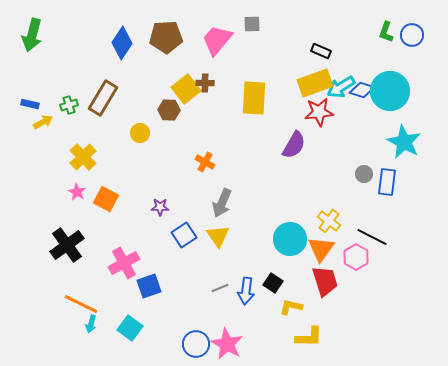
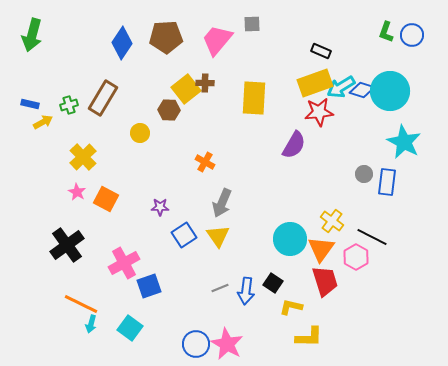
yellow cross at (329, 221): moved 3 px right
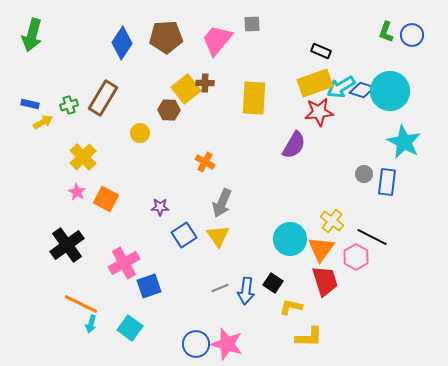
pink star at (227, 344): rotated 12 degrees counterclockwise
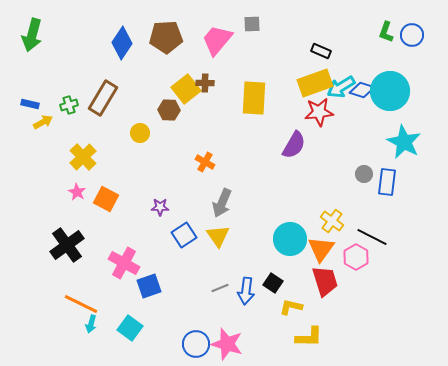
pink cross at (124, 263): rotated 32 degrees counterclockwise
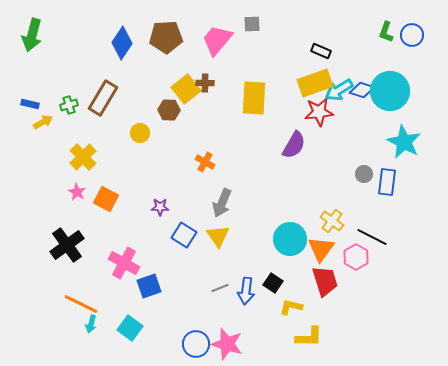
cyan arrow at (341, 87): moved 2 px left, 3 px down
blue square at (184, 235): rotated 25 degrees counterclockwise
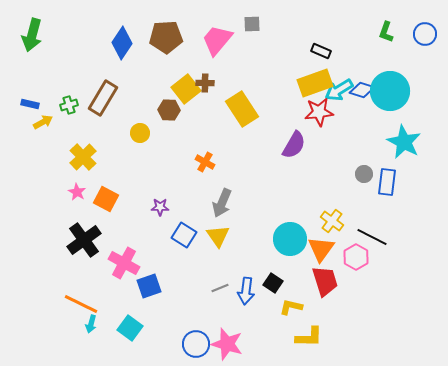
blue circle at (412, 35): moved 13 px right, 1 px up
yellow rectangle at (254, 98): moved 12 px left, 11 px down; rotated 36 degrees counterclockwise
black cross at (67, 245): moved 17 px right, 5 px up
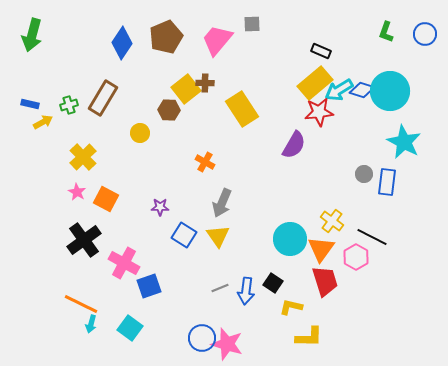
brown pentagon at (166, 37): rotated 20 degrees counterclockwise
yellow rectangle at (315, 83): rotated 20 degrees counterclockwise
blue circle at (196, 344): moved 6 px right, 6 px up
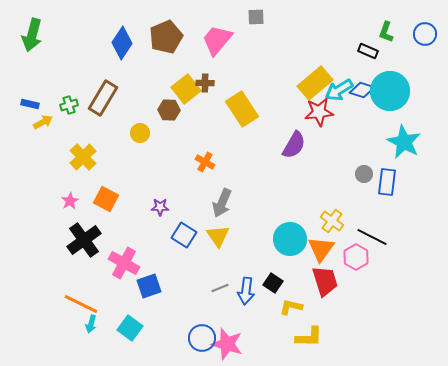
gray square at (252, 24): moved 4 px right, 7 px up
black rectangle at (321, 51): moved 47 px right
pink star at (77, 192): moved 7 px left, 9 px down; rotated 12 degrees clockwise
